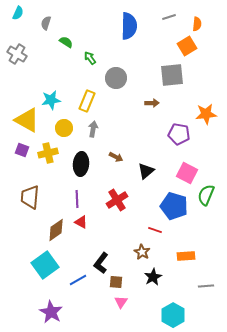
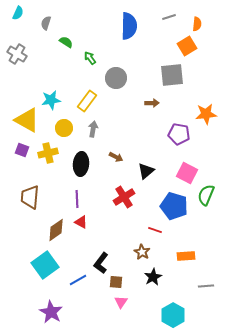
yellow rectangle at (87, 101): rotated 15 degrees clockwise
red cross at (117, 200): moved 7 px right, 3 px up
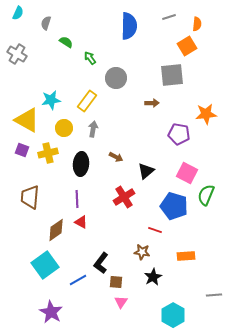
brown star at (142, 252): rotated 21 degrees counterclockwise
gray line at (206, 286): moved 8 px right, 9 px down
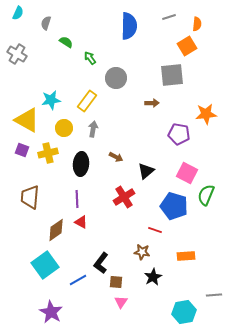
cyan hexagon at (173, 315): moved 11 px right, 3 px up; rotated 20 degrees clockwise
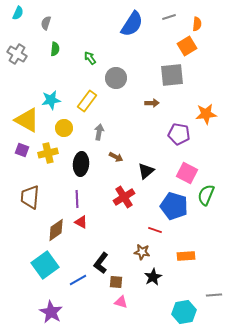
blue semicircle at (129, 26): moved 3 px right, 2 px up; rotated 32 degrees clockwise
green semicircle at (66, 42): moved 11 px left, 7 px down; rotated 64 degrees clockwise
gray arrow at (93, 129): moved 6 px right, 3 px down
pink triangle at (121, 302): rotated 48 degrees counterclockwise
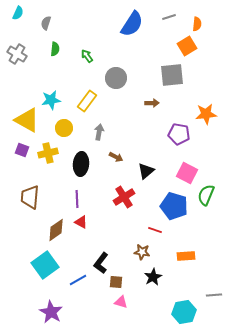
green arrow at (90, 58): moved 3 px left, 2 px up
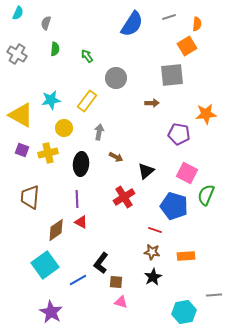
yellow triangle at (27, 120): moved 6 px left, 5 px up
brown star at (142, 252): moved 10 px right
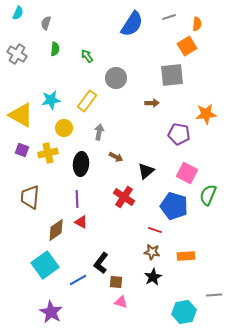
green semicircle at (206, 195): moved 2 px right
red cross at (124, 197): rotated 25 degrees counterclockwise
